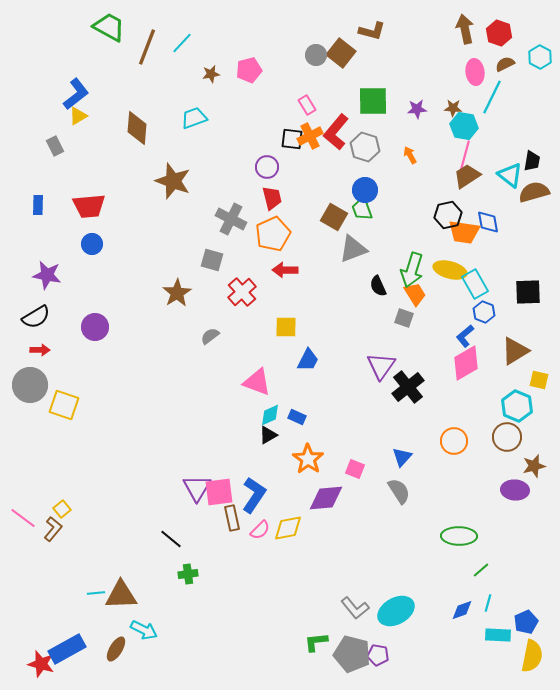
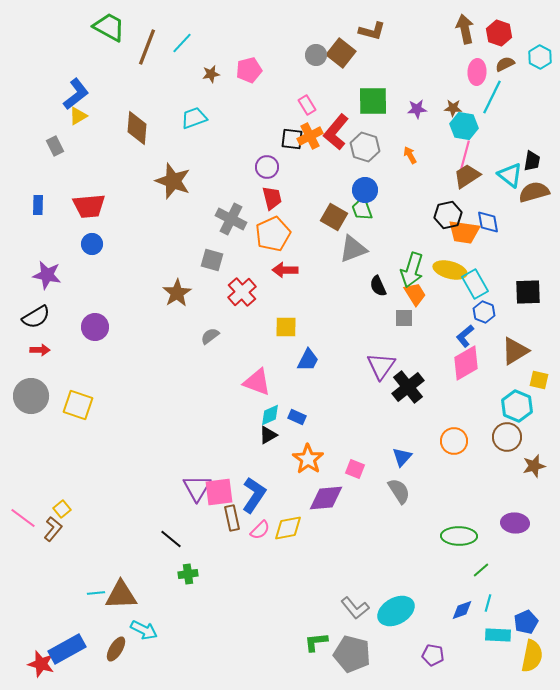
pink ellipse at (475, 72): moved 2 px right; rotated 10 degrees clockwise
gray square at (404, 318): rotated 18 degrees counterclockwise
gray circle at (30, 385): moved 1 px right, 11 px down
yellow square at (64, 405): moved 14 px right
purple ellipse at (515, 490): moved 33 px down
purple pentagon at (378, 655): moved 55 px right
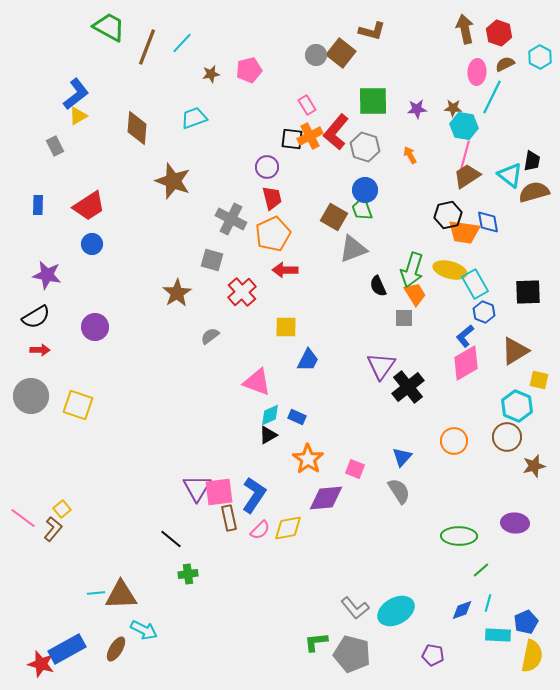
red trapezoid at (89, 206): rotated 28 degrees counterclockwise
brown rectangle at (232, 518): moved 3 px left
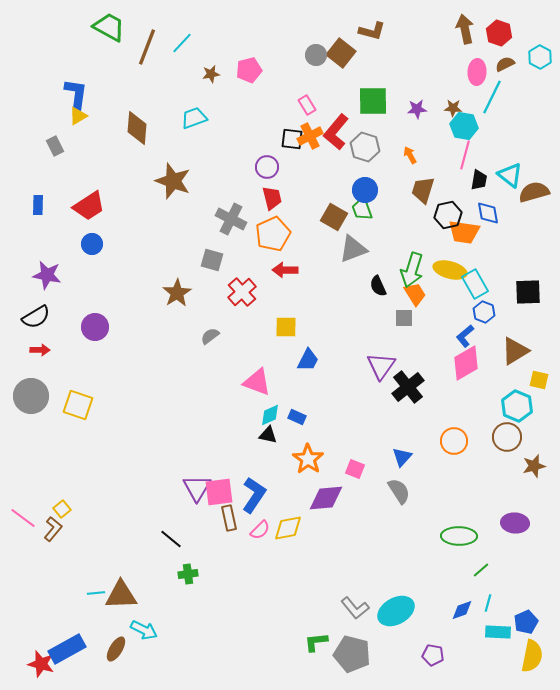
blue L-shape at (76, 94): rotated 44 degrees counterclockwise
black trapezoid at (532, 161): moved 53 px left, 19 px down
brown trapezoid at (467, 176): moved 44 px left, 14 px down; rotated 40 degrees counterclockwise
blue diamond at (488, 222): moved 9 px up
black triangle at (268, 435): rotated 42 degrees clockwise
cyan rectangle at (498, 635): moved 3 px up
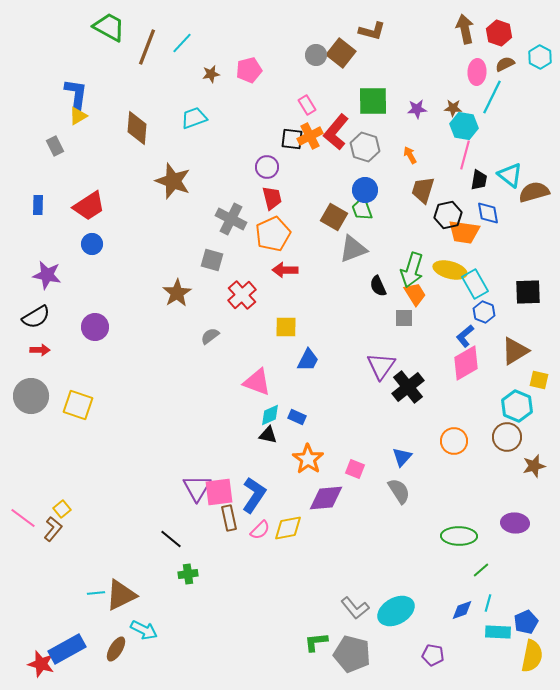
red cross at (242, 292): moved 3 px down
brown triangle at (121, 595): rotated 24 degrees counterclockwise
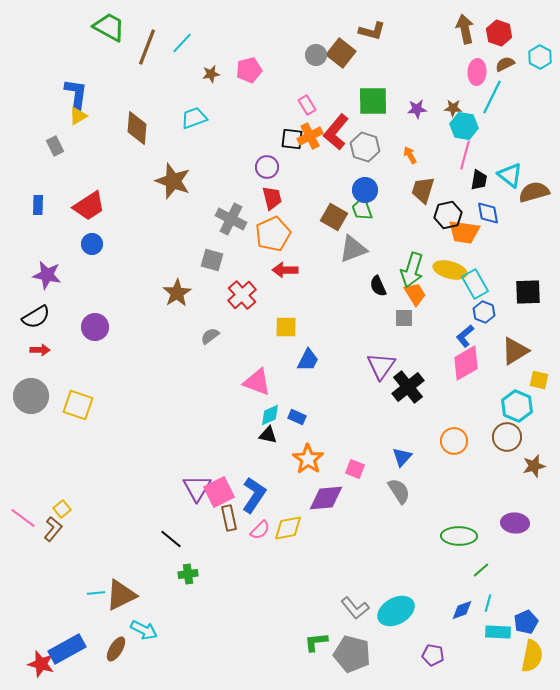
pink square at (219, 492): rotated 20 degrees counterclockwise
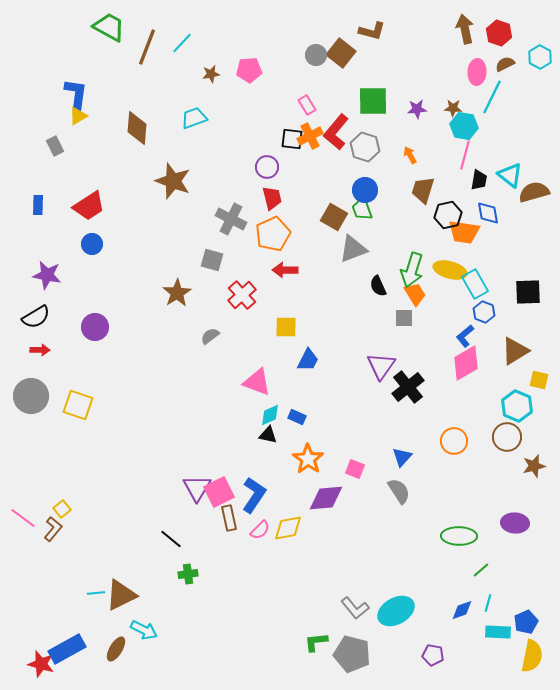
pink pentagon at (249, 70): rotated 10 degrees clockwise
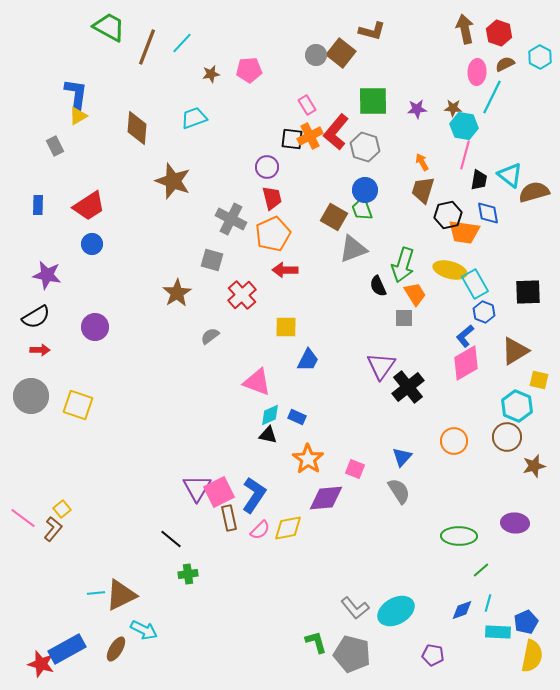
orange arrow at (410, 155): moved 12 px right, 7 px down
green arrow at (412, 270): moved 9 px left, 5 px up
green L-shape at (316, 642): rotated 80 degrees clockwise
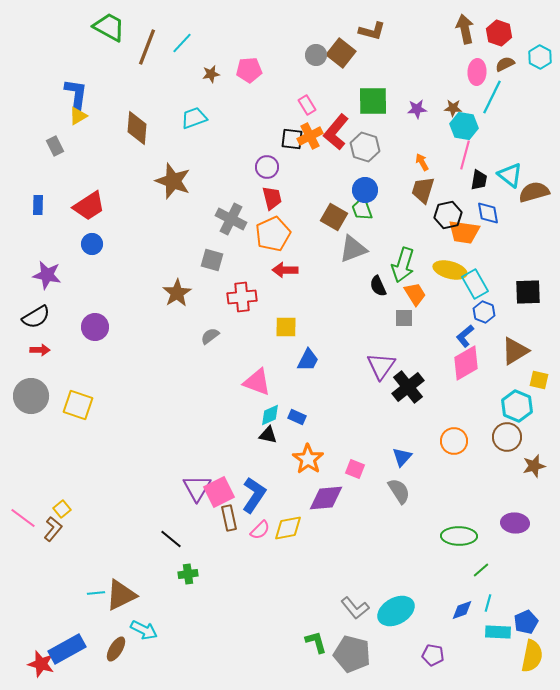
red cross at (242, 295): moved 2 px down; rotated 36 degrees clockwise
